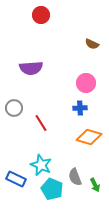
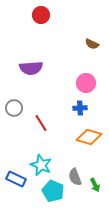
cyan pentagon: moved 1 px right, 2 px down
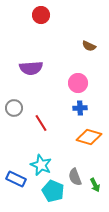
brown semicircle: moved 3 px left, 2 px down
pink circle: moved 8 px left
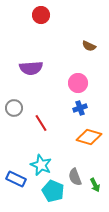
blue cross: rotated 16 degrees counterclockwise
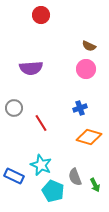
pink circle: moved 8 px right, 14 px up
blue rectangle: moved 2 px left, 3 px up
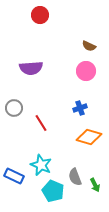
red circle: moved 1 px left
pink circle: moved 2 px down
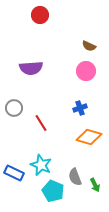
blue rectangle: moved 3 px up
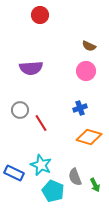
gray circle: moved 6 px right, 2 px down
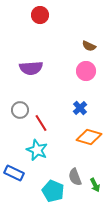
blue cross: rotated 24 degrees counterclockwise
cyan star: moved 4 px left, 15 px up
